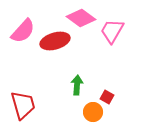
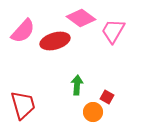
pink trapezoid: moved 1 px right
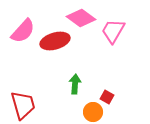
green arrow: moved 2 px left, 1 px up
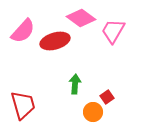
red square: rotated 24 degrees clockwise
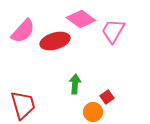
pink diamond: moved 1 px down
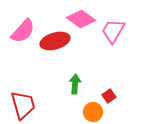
red square: moved 2 px right, 1 px up
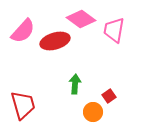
pink trapezoid: moved 1 px right, 1 px up; rotated 20 degrees counterclockwise
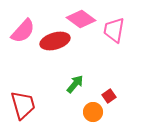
green arrow: rotated 36 degrees clockwise
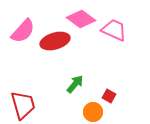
pink trapezoid: rotated 104 degrees clockwise
red square: rotated 24 degrees counterclockwise
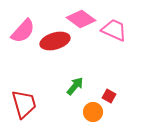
green arrow: moved 2 px down
red trapezoid: moved 1 px right, 1 px up
